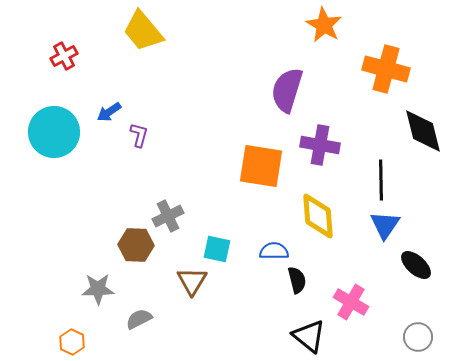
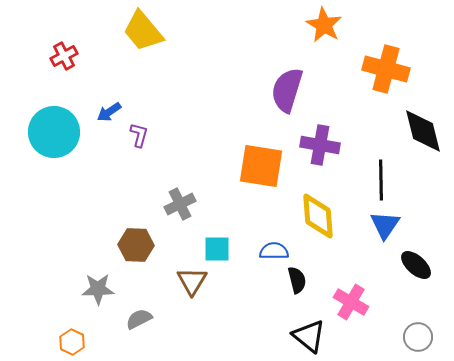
gray cross: moved 12 px right, 12 px up
cyan square: rotated 12 degrees counterclockwise
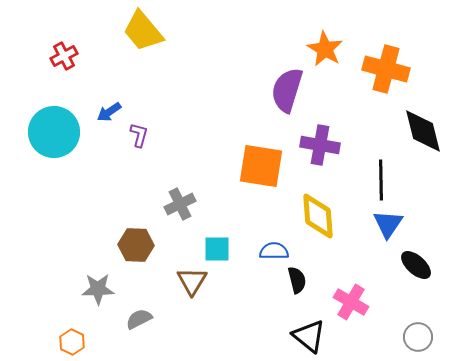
orange star: moved 1 px right, 24 px down
blue triangle: moved 3 px right, 1 px up
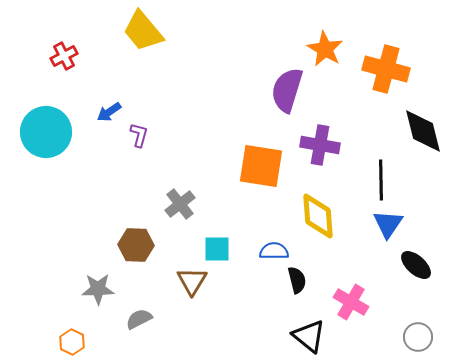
cyan circle: moved 8 px left
gray cross: rotated 12 degrees counterclockwise
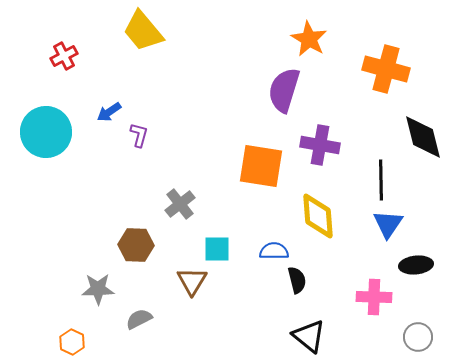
orange star: moved 16 px left, 10 px up
purple semicircle: moved 3 px left
black diamond: moved 6 px down
black ellipse: rotated 48 degrees counterclockwise
pink cross: moved 23 px right, 5 px up; rotated 28 degrees counterclockwise
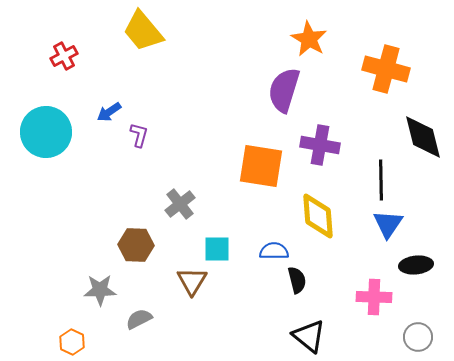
gray star: moved 2 px right, 1 px down
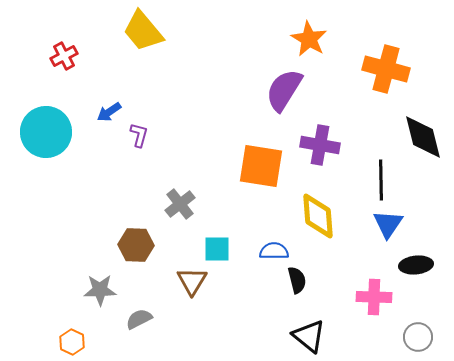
purple semicircle: rotated 15 degrees clockwise
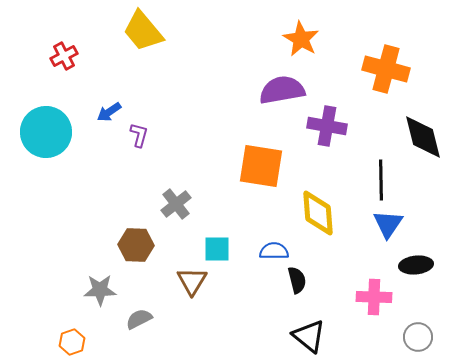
orange star: moved 8 px left
purple semicircle: moved 2 px left; rotated 48 degrees clockwise
purple cross: moved 7 px right, 19 px up
gray cross: moved 4 px left
yellow diamond: moved 3 px up
orange hexagon: rotated 15 degrees clockwise
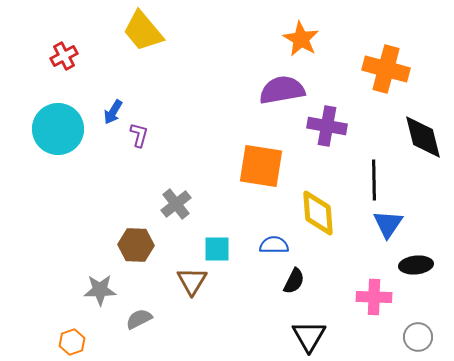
blue arrow: moved 4 px right; rotated 25 degrees counterclockwise
cyan circle: moved 12 px right, 3 px up
black line: moved 7 px left
blue semicircle: moved 6 px up
black semicircle: moved 3 px left, 1 px down; rotated 40 degrees clockwise
black triangle: rotated 21 degrees clockwise
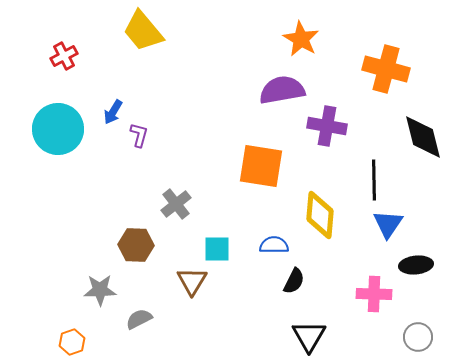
yellow diamond: moved 2 px right, 2 px down; rotated 9 degrees clockwise
pink cross: moved 3 px up
